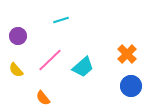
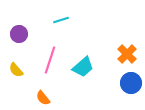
purple circle: moved 1 px right, 2 px up
pink line: rotated 28 degrees counterclockwise
blue circle: moved 3 px up
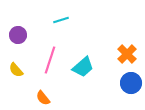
purple circle: moved 1 px left, 1 px down
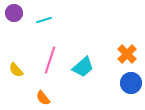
cyan line: moved 17 px left
purple circle: moved 4 px left, 22 px up
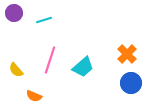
orange semicircle: moved 9 px left, 2 px up; rotated 28 degrees counterclockwise
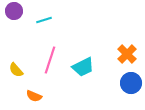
purple circle: moved 2 px up
cyan trapezoid: rotated 15 degrees clockwise
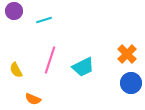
yellow semicircle: rotated 14 degrees clockwise
orange semicircle: moved 1 px left, 3 px down
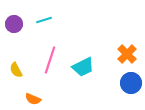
purple circle: moved 13 px down
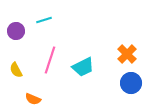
purple circle: moved 2 px right, 7 px down
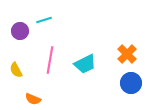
purple circle: moved 4 px right
pink line: rotated 8 degrees counterclockwise
cyan trapezoid: moved 2 px right, 3 px up
